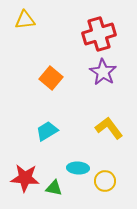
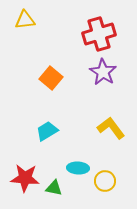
yellow L-shape: moved 2 px right
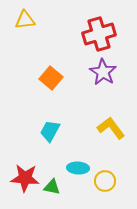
cyan trapezoid: moved 3 px right; rotated 30 degrees counterclockwise
green triangle: moved 2 px left, 1 px up
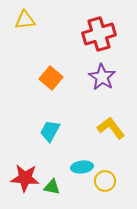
purple star: moved 1 px left, 5 px down
cyan ellipse: moved 4 px right, 1 px up; rotated 10 degrees counterclockwise
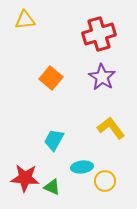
cyan trapezoid: moved 4 px right, 9 px down
green triangle: rotated 12 degrees clockwise
